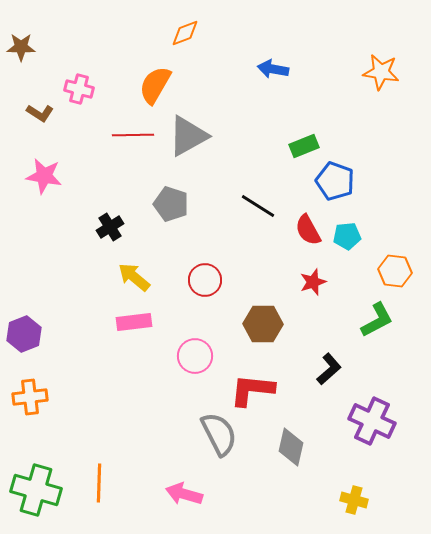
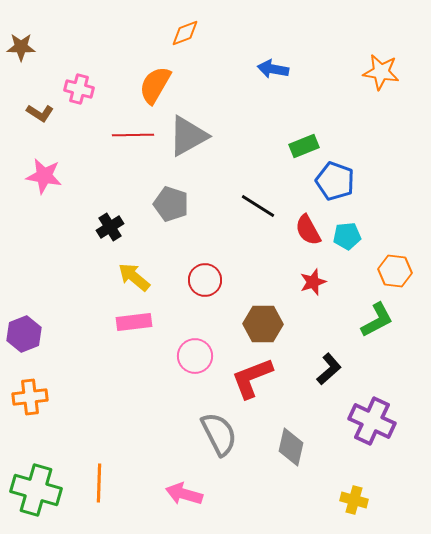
red L-shape: moved 12 px up; rotated 27 degrees counterclockwise
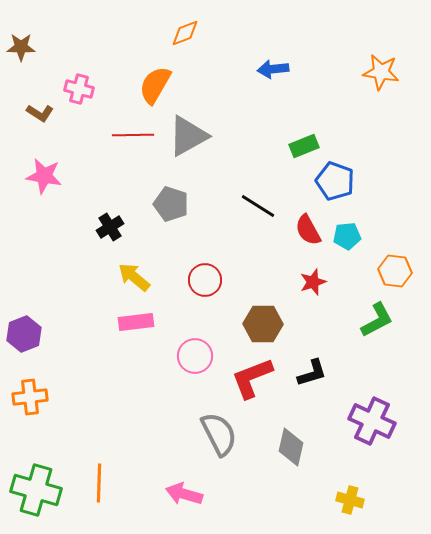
blue arrow: rotated 16 degrees counterclockwise
pink rectangle: moved 2 px right
black L-shape: moved 17 px left, 4 px down; rotated 24 degrees clockwise
yellow cross: moved 4 px left
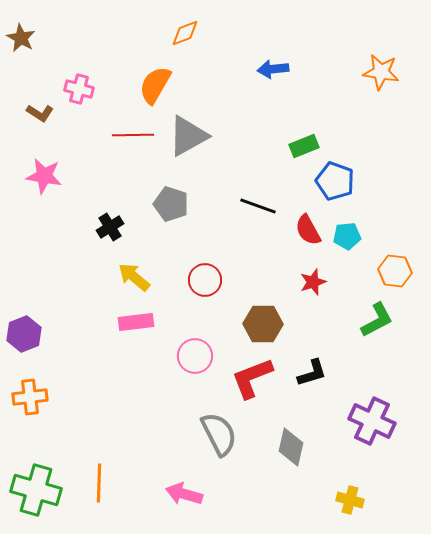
brown star: moved 9 px up; rotated 28 degrees clockwise
black line: rotated 12 degrees counterclockwise
